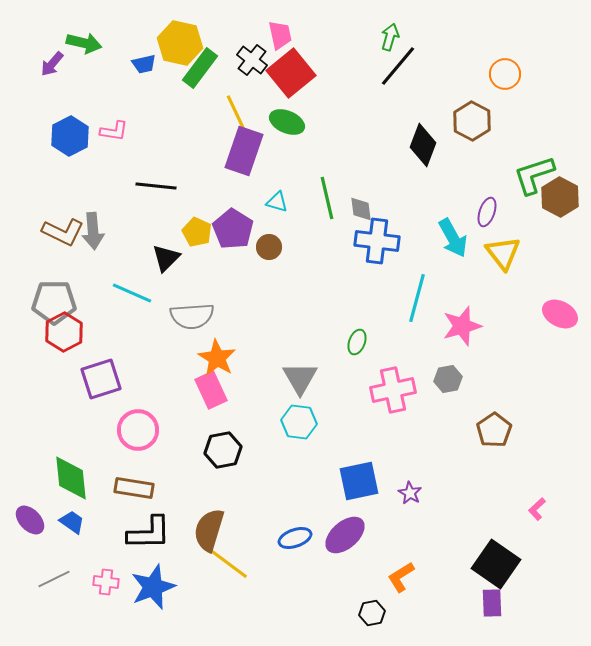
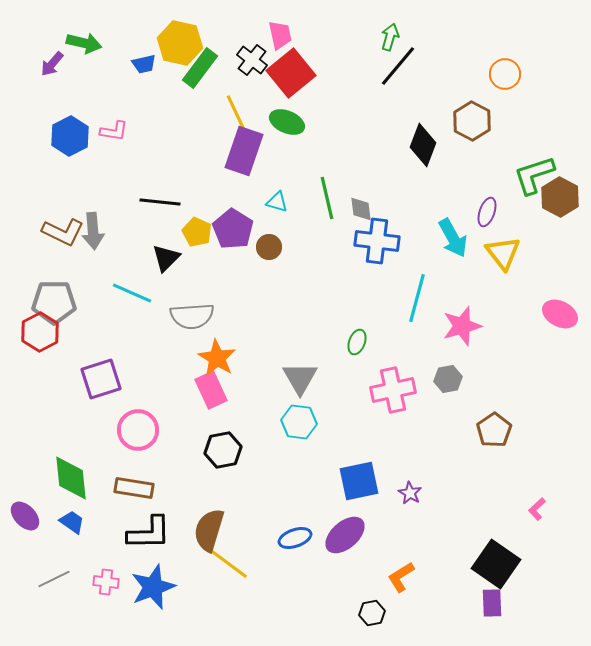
black line at (156, 186): moved 4 px right, 16 px down
red hexagon at (64, 332): moved 24 px left
purple ellipse at (30, 520): moved 5 px left, 4 px up
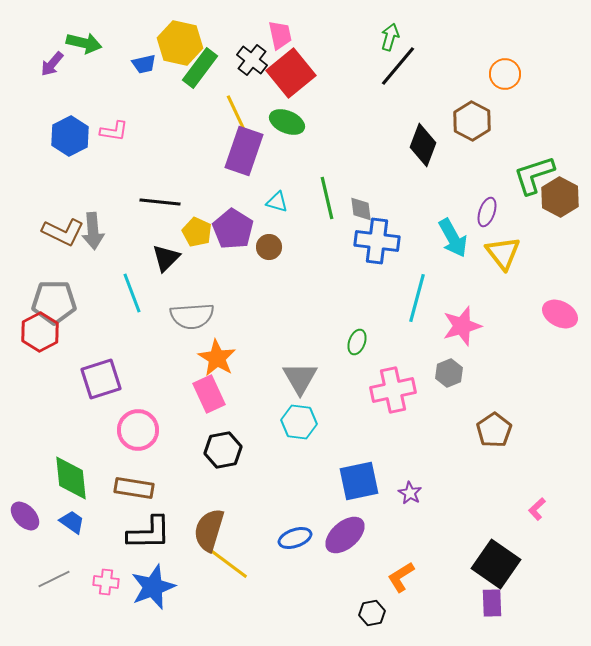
cyan line at (132, 293): rotated 45 degrees clockwise
gray hexagon at (448, 379): moved 1 px right, 6 px up; rotated 12 degrees counterclockwise
pink rectangle at (211, 390): moved 2 px left, 4 px down
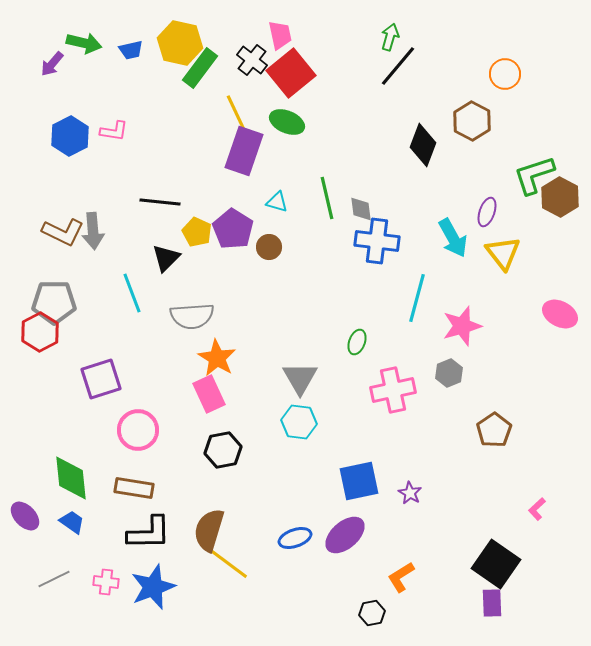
blue trapezoid at (144, 64): moved 13 px left, 14 px up
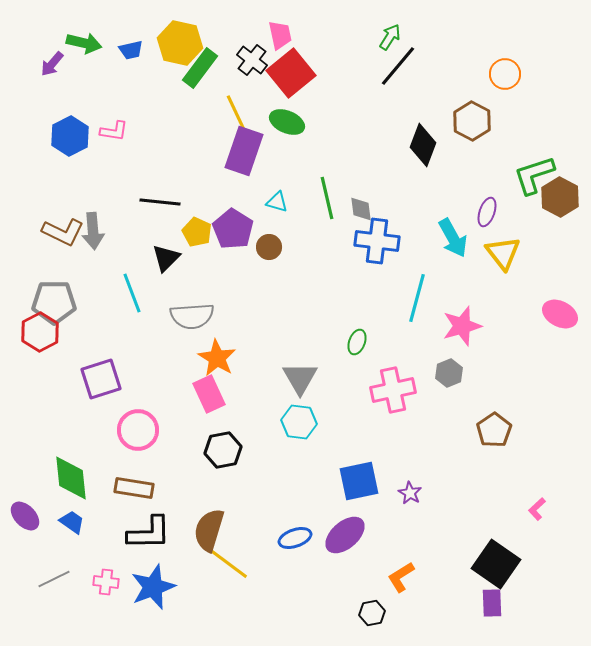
green arrow at (390, 37): rotated 16 degrees clockwise
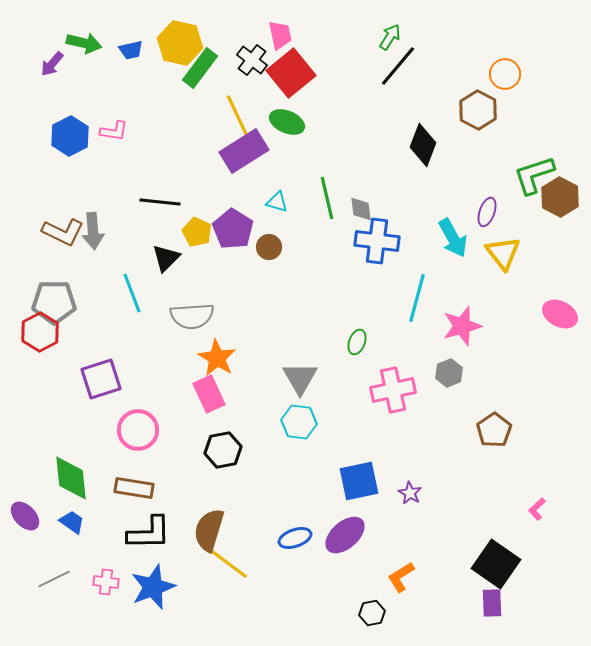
brown hexagon at (472, 121): moved 6 px right, 11 px up
purple rectangle at (244, 151): rotated 39 degrees clockwise
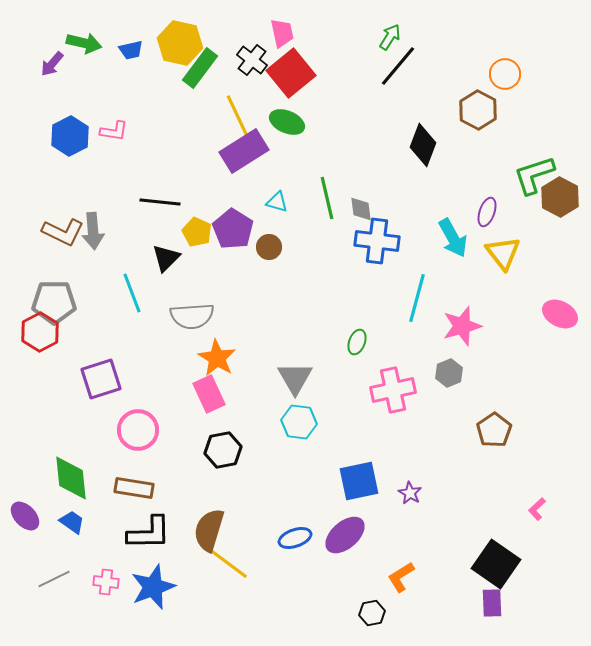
pink trapezoid at (280, 35): moved 2 px right, 2 px up
gray triangle at (300, 378): moved 5 px left
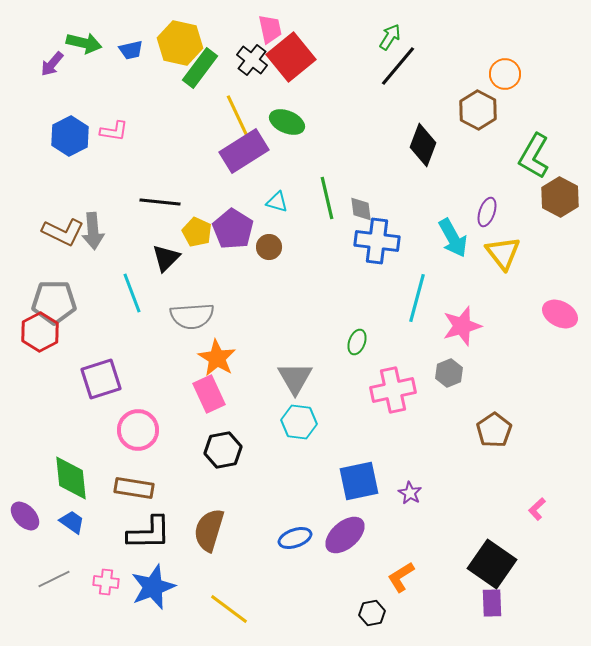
pink trapezoid at (282, 33): moved 12 px left, 4 px up
red square at (291, 73): moved 16 px up
green L-shape at (534, 175): moved 19 px up; rotated 42 degrees counterclockwise
yellow line at (229, 564): moved 45 px down
black square at (496, 564): moved 4 px left
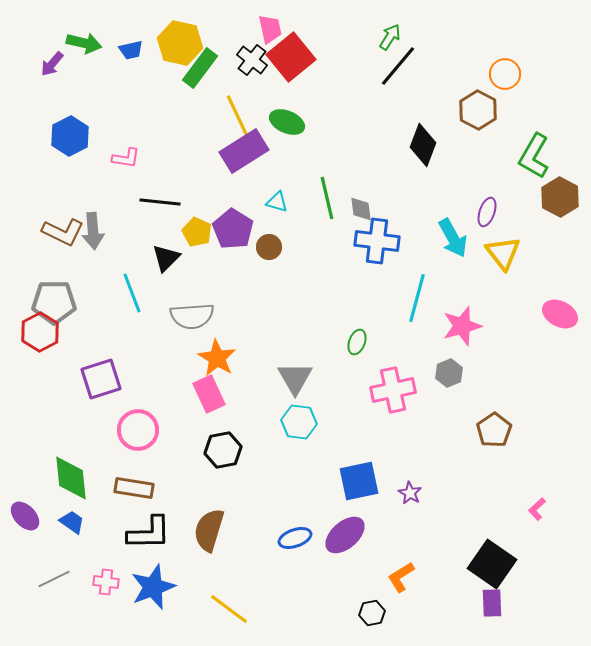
pink L-shape at (114, 131): moved 12 px right, 27 px down
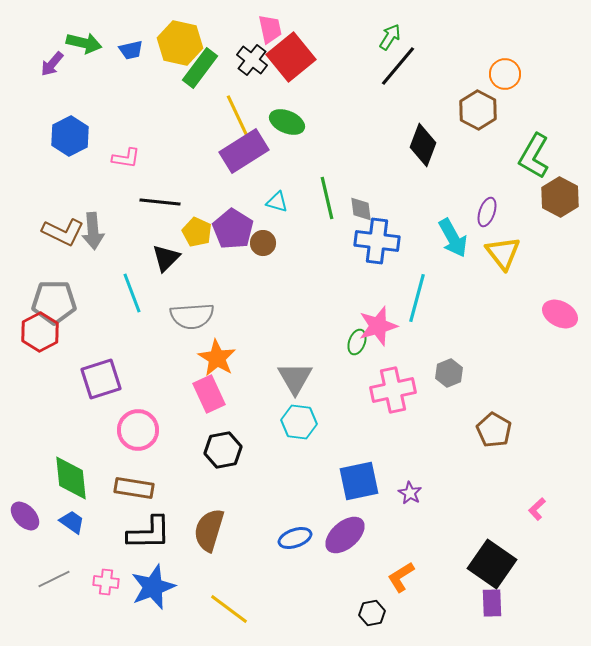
brown circle at (269, 247): moved 6 px left, 4 px up
pink star at (462, 326): moved 84 px left
brown pentagon at (494, 430): rotated 8 degrees counterclockwise
